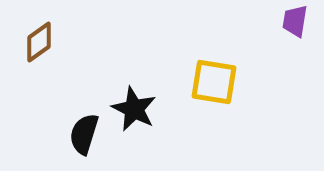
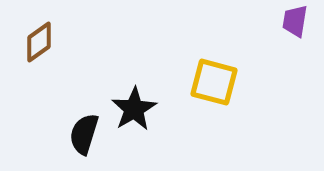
yellow square: rotated 6 degrees clockwise
black star: rotated 15 degrees clockwise
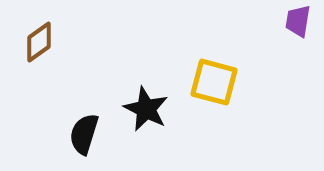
purple trapezoid: moved 3 px right
black star: moved 12 px right; rotated 15 degrees counterclockwise
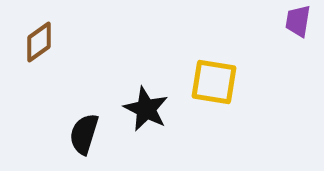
yellow square: rotated 6 degrees counterclockwise
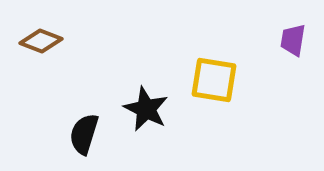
purple trapezoid: moved 5 px left, 19 px down
brown diamond: moved 2 px right, 1 px up; rotated 57 degrees clockwise
yellow square: moved 2 px up
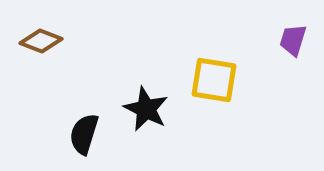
purple trapezoid: rotated 8 degrees clockwise
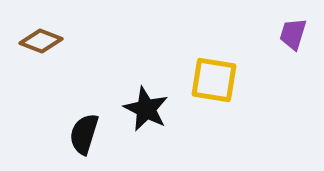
purple trapezoid: moved 6 px up
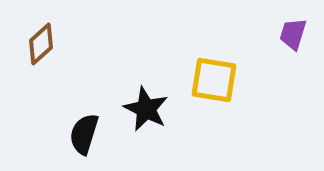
brown diamond: moved 3 px down; rotated 63 degrees counterclockwise
